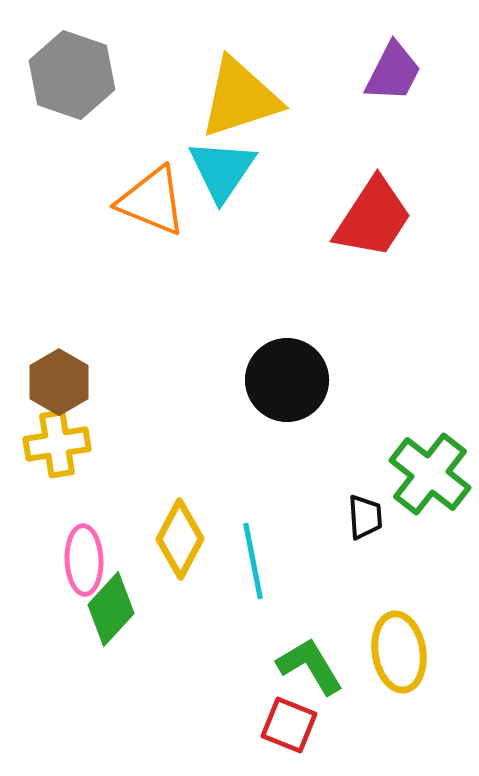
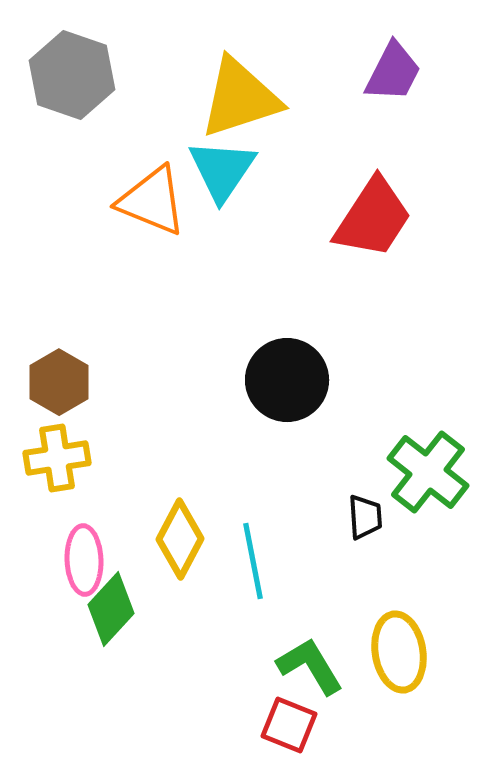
yellow cross: moved 14 px down
green cross: moved 2 px left, 2 px up
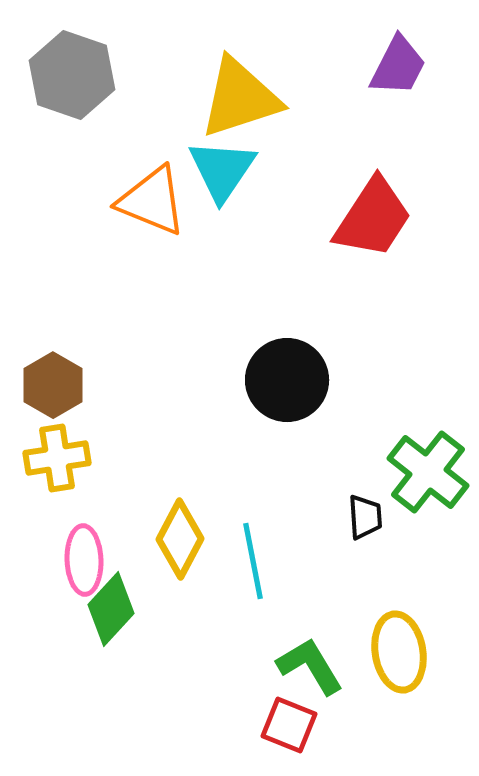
purple trapezoid: moved 5 px right, 6 px up
brown hexagon: moved 6 px left, 3 px down
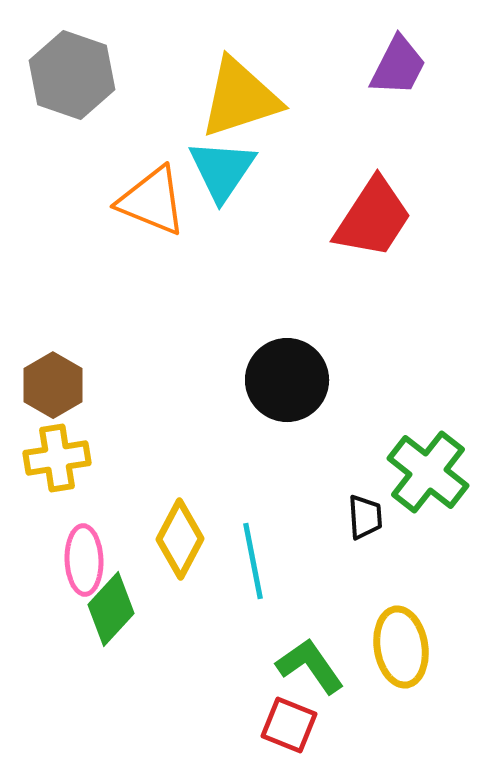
yellow ellipse: moved 2 px right, 5 px up
green L-shape: rotated 4 degrees counterclockwise
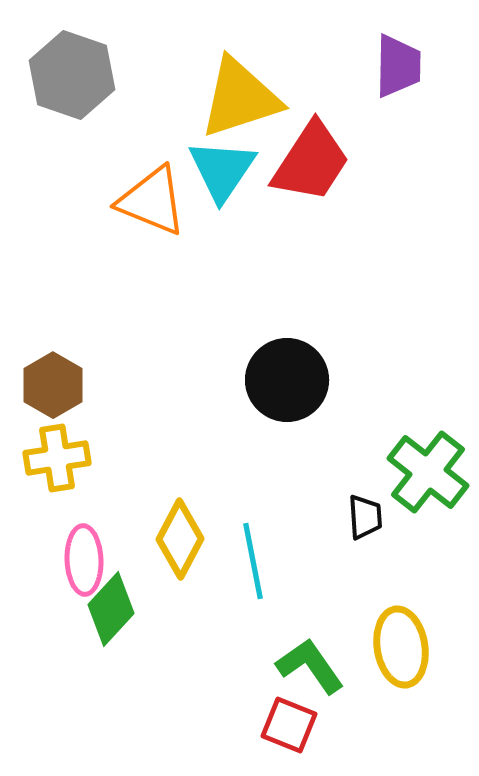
purple trapezoid: rotated 26 degrees counterclockwise
red trapezoid: moved 62 px left, 56 px up
